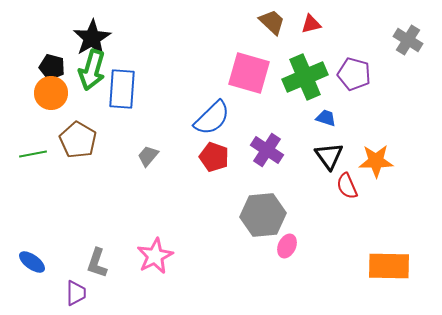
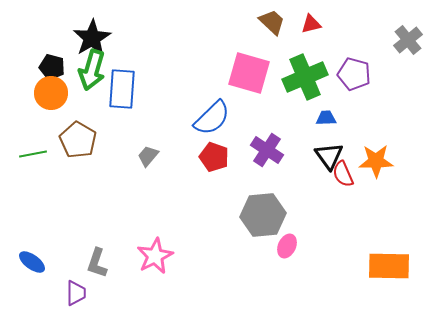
gray cross: rotated 20 degrees clockwise
blue trapezoid: rotated 20 degrees counterclockwise
red semicircle: moved 4 px left, 12 px up
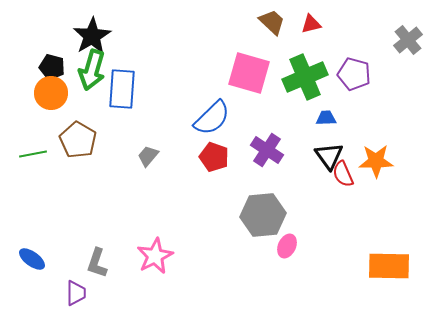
black star: moved 2 px up
blue ellipse: moved 3 px up
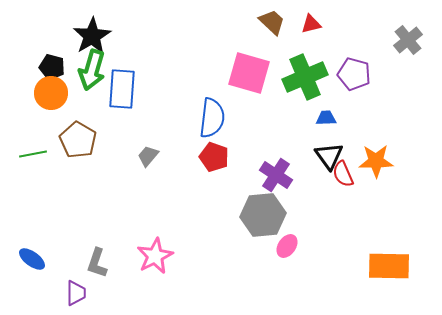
blue semicircle: rotated 39 degrees counterclockwise
purple cross: moved 9 px right, 25 px down
pink ellipse: rotated 10 degrees clockwise
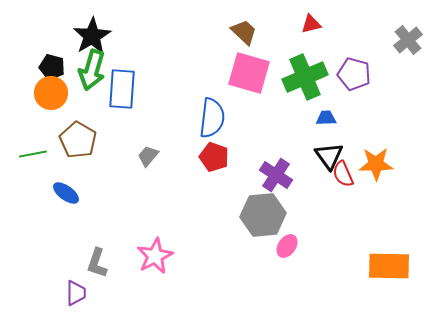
brown trapezoid: moved 28 px left, 10 px down
orange star: moved 3 px down
blue ellipse: moved 34 px right, 66 px up
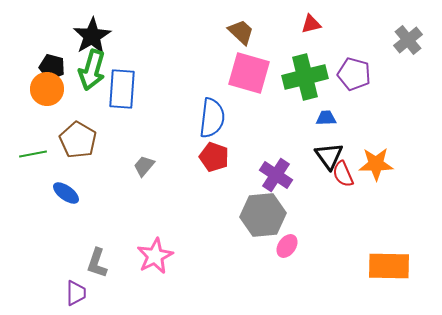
brown trapezoid: moved 3 px left
green cross: rotated 9 degrees clockwise
orange circle: moved 4 px left, 4 px up
gray trapezoid: moved 4 px left, 10 px down
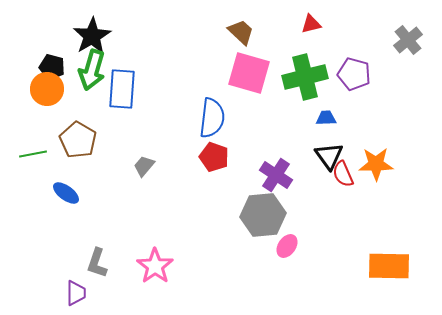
pink star: moved 10 px down; rotated 9 degrees counterclockwise
